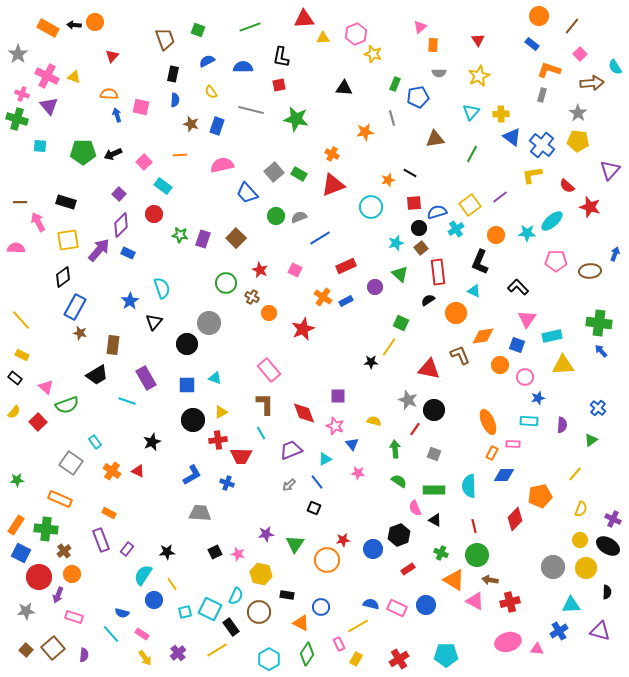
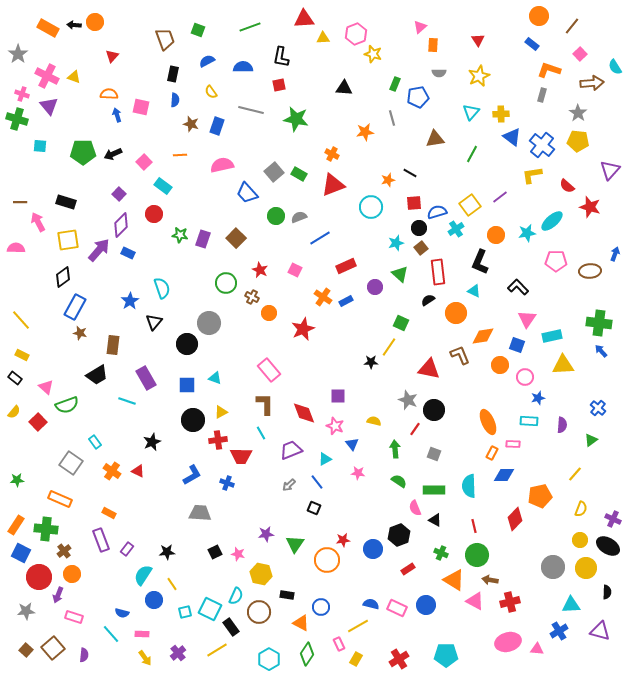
cyan star at (527, 233): rotated 12 degrees counterclockwise
pink rectangle at (142, 634): rotated 32 degrees counterclockwise
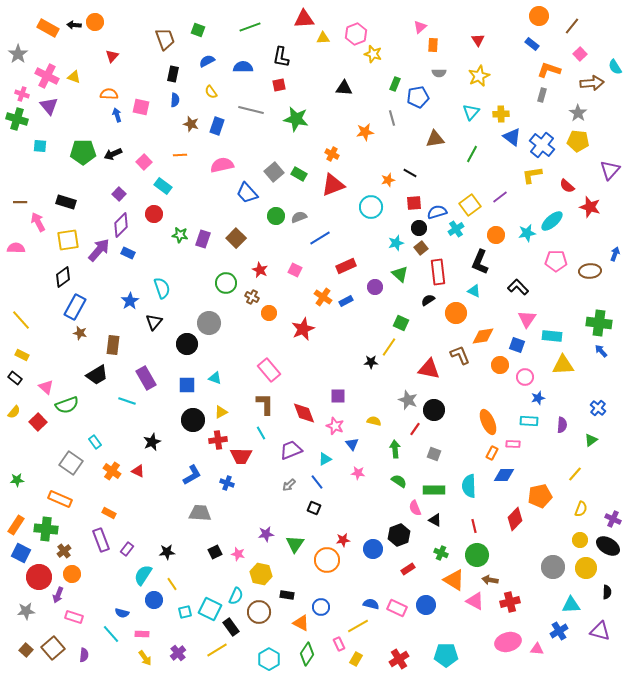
cyan rectangle at (552, 336): rotated 18 degrees clockwise
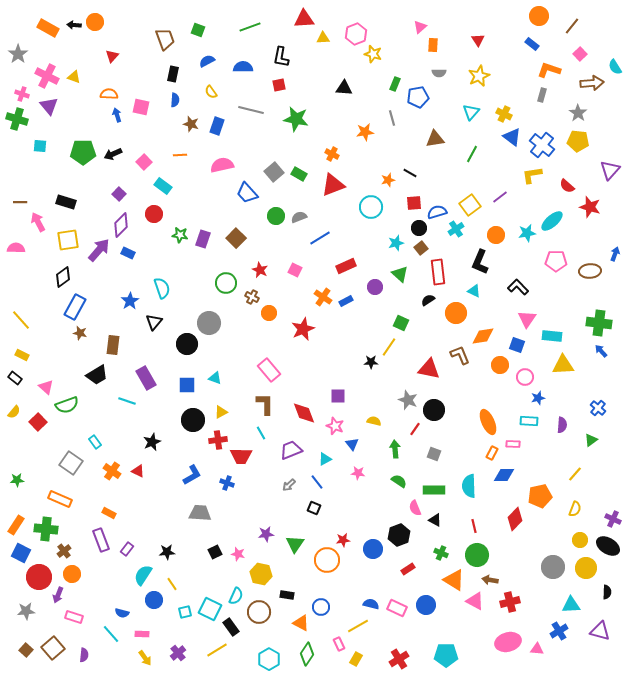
yellow cross at (501, 114): moved 3 px right; rotated 28 degrees clockwise
yellow semicircle at (581, 509): moved 6 px left
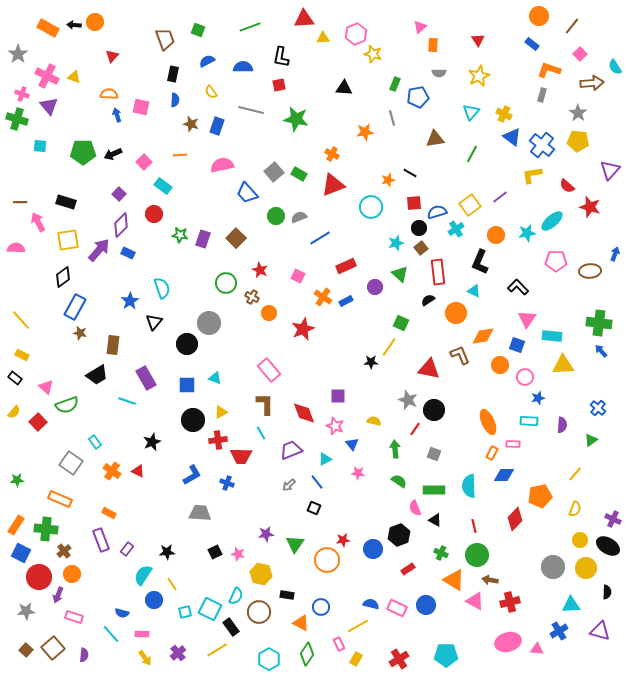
pink square at (295, 270): moved 3 px right, 6 px down
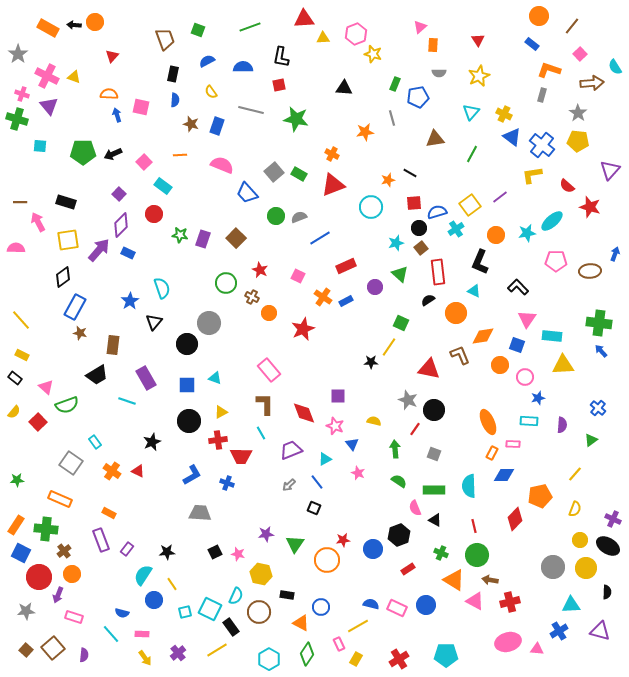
pink semicircle at (222, 165): rotated 35 degrees clockwise
black circle at (193, 420): moved 4 px left, 1 px down
pink star at (358, 473): rotated 16 degrees clockwise
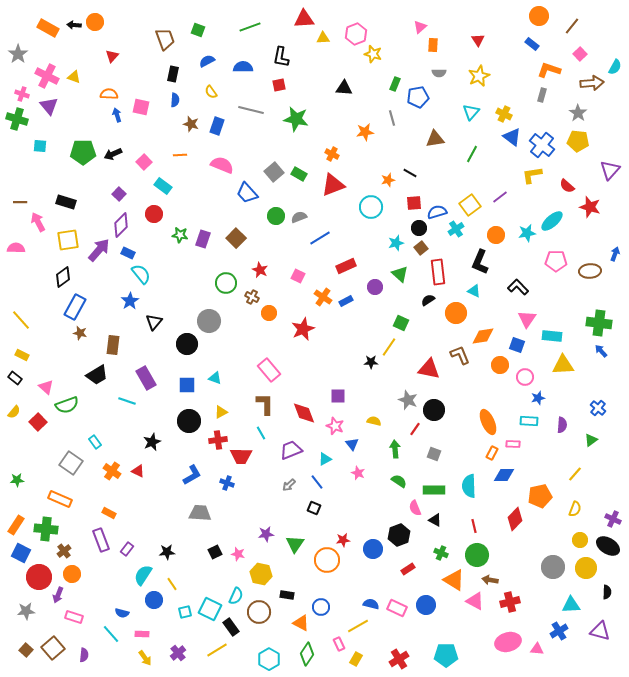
cyan semicircle at (615, 67): rotated 119 degrees counterclockwise
cyan semicircle at (162, 288): moved 21 px left, 14 px up; rotated 20 degrees counterclockwise
gray circle at (209, 323): moved 2 px up
